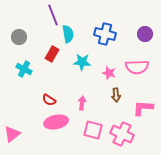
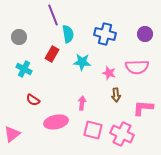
red semicircle: moved 16 px left
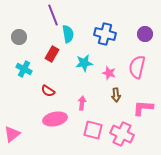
cyan star: moved 2 px right, 1 px down; rotated 12 degrees counterclockwise
pink semicircle: rotated 105 degrees clockwise
red semicircle: moved 15 px right, 9 px up
pink ellipse: moved 1 px left, 3 px up
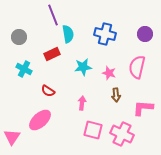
red rectangle: rotated 35 degrees clockwise
cyan star: moved 1 px left, 4 px down
pink ellipse: moved 15 px left, 1 px down; rotated 30 degrees counterclockwise
pink triangle: moved 3 px down; rotated 18 degrees counterclockwise
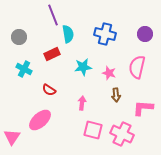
red semicircle: moved 1 px right, 1 px up
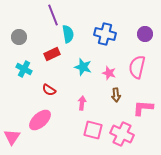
cyan star: rotated 24 degrees clockwise
